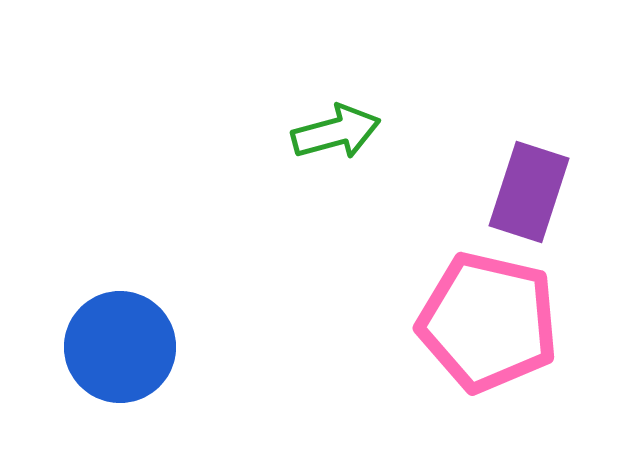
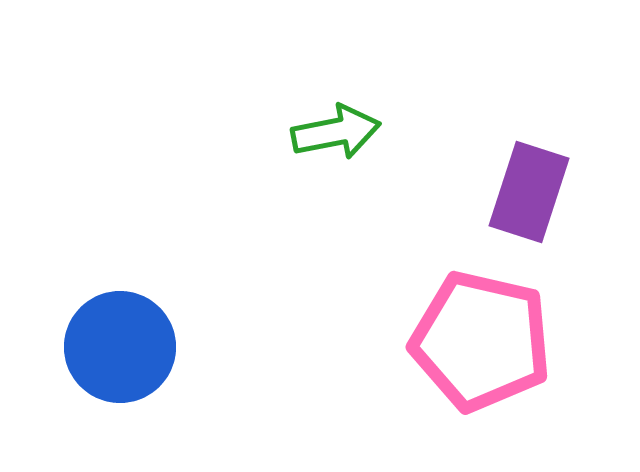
green arrow: rotated 4 degrees clockwise
pink pentagon: moved 7 px left, 19 px down
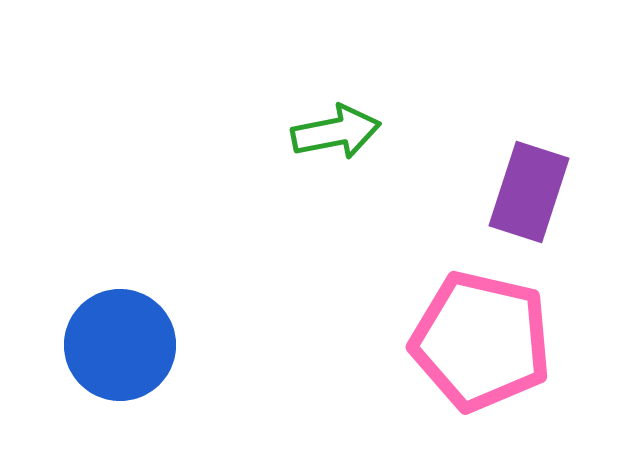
blue circle: moved 2 px up
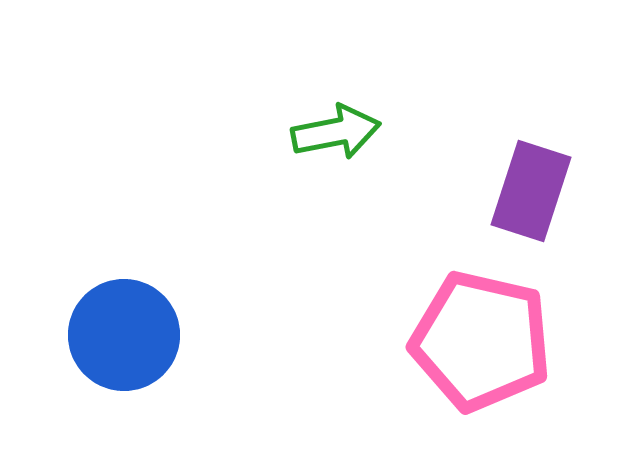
purple rectangle: moved 2 px right, 1 px up
blue circle: moved 4 px right, 10 px up
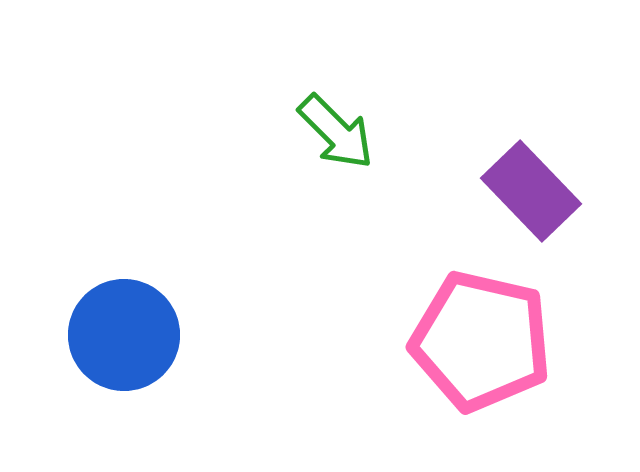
green arrow: rotated 56 degrees clockwise
purple rectangle: rotated 62 degrees counterclockwise
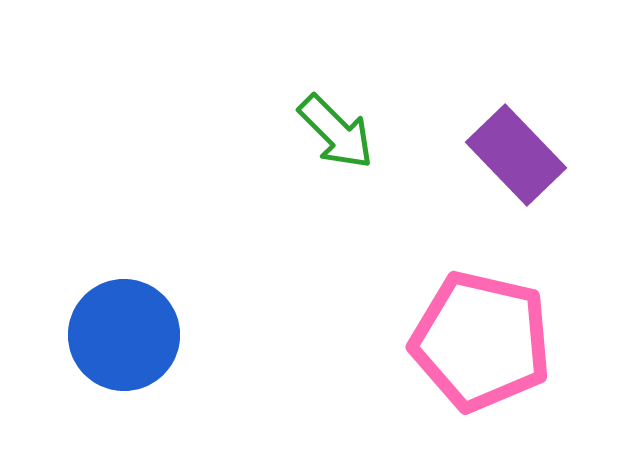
purple rectangle: moved 15 px left, 36 px up
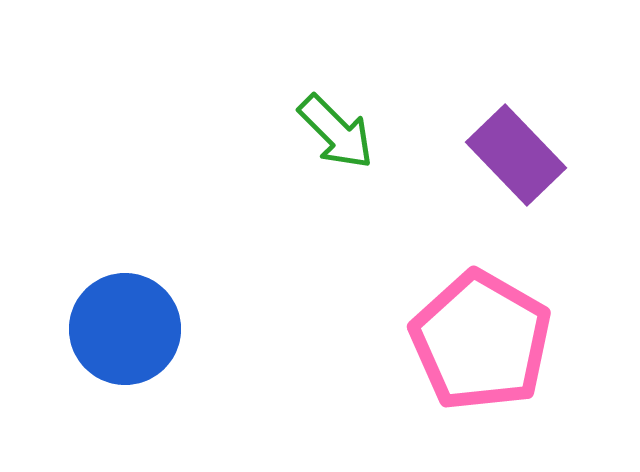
blue circle: moved 1 px right, 6 px up
pink pentagon: rotated 17 degrees clockwise
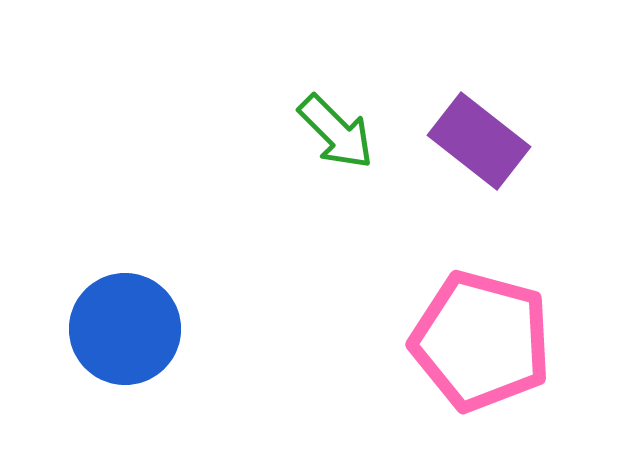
purple rectangle: moved 37 px left, 14 px up; rotated 8 degrees counterclockwise
pink pentagon: rotated 15 degrees counterclockwise
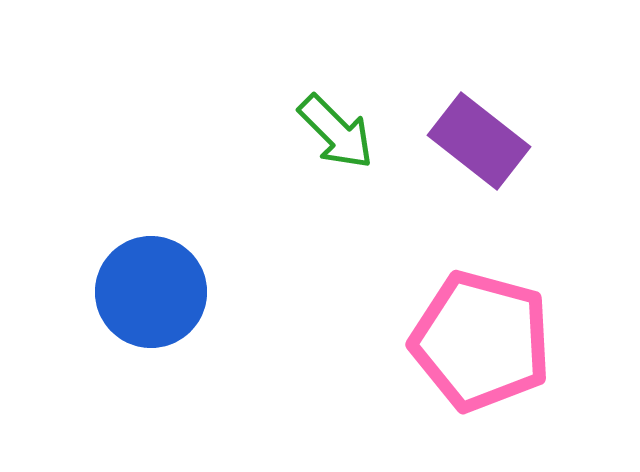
blue circle: moved 26 px right, 37 px up
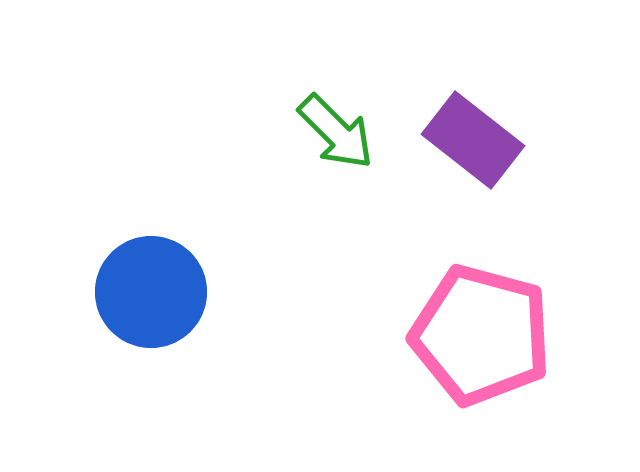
purple rectangle: moved 6 px left, 1 px up
pink pentagon: moved 6 px up
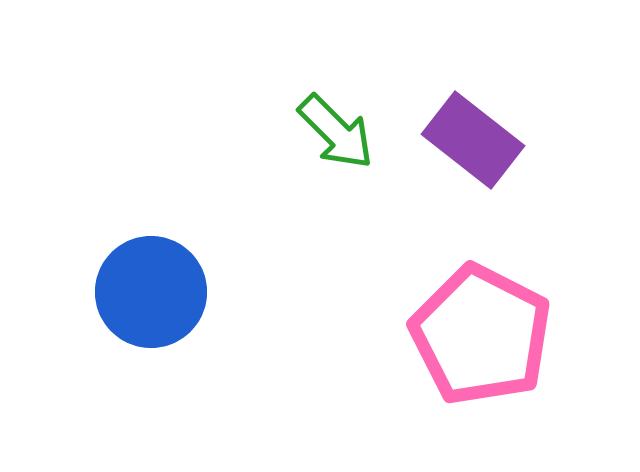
pink pentagon: rotated 12 degrees clockwise
